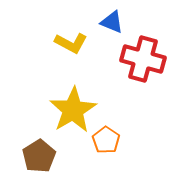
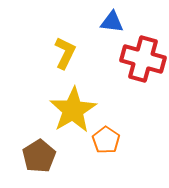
blue triangle: rotated 15 degrees counterclockwise
yellow L-shape: moved 6 px left, 10 px down; rotated 92 degrees counterclockwise
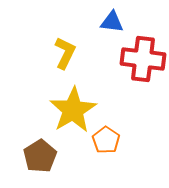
red cross: rotated 9 degrees counterclockwise
brown pentagon: moved 1 px right
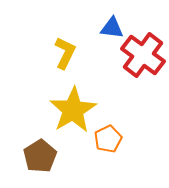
blue triangle: moved 6 px down
red cross: moved 4 px up; rotated 30 degrees clockwise
orange pentagon: moved 2 px right, 1 px up; rotated 12 degrees clockwise
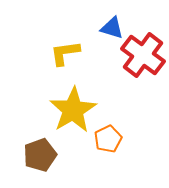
blue triangle: rotated 10 degrees clockwise
yellow L-shape: rotated 124 degrees counterclockwise
brown pentagon: moved 1 px up; rotated 12 degrees clockwise
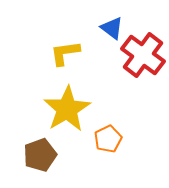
blue triangle: rotated 20 degrees clockwise
yellow star: moved 6 px left, 1 px up
